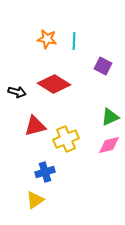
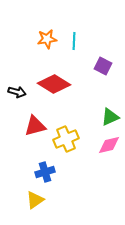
orange star: rotated 18 degrees counterclockwise
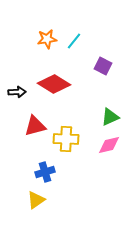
cyan line: rotated 36 degrees clockwise
black arrow: rotated 18 degrees counterclockwise
yellow cross: rotated 25 degrees clockwise
yellow triangle: moved 1 px right
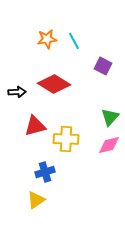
cyan line: rotated 66 degrees counterclockwise
green triangle: rotated 24 degrees counterclockwise
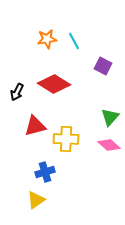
black arrow: rotated 120 degrees clockwise
pink diamond: rotated 55 degrees clockwise
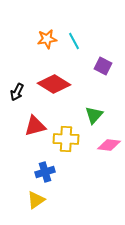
green triangle: moved 16 px left, 2 px up
pink diamond: rotated 35 degrees counterclockwise
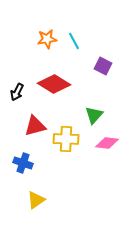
pink diamond: moved 2 px left, 2 px up
blue cross: moved 22 px left, 9 px up; rotated 36 degrees clockwise
